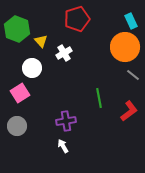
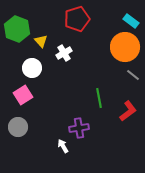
cyan rectangle: rotated 28 degrees counterclockwise
pink square: moved 3 px right, 2 px down
red L-shape: moved 1 px left
purple cross: moved 13 px right, 7 px down
gray circle: moved 1 px right, 1 px down
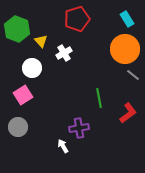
cyan rectangle: moved 4 px left, 2 px up; rotated 21 degrees clockwise
orange circle: moved 2 px down
red L-shape: moved 2 px down
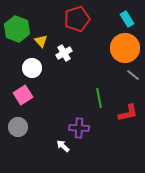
orange circle: moved 1 px up
red L-shape: rotated 25 degrees clockwise
purple cross: rotated 12 degrees clockwise
white arrow: rotated 16 degrees counterclockwise
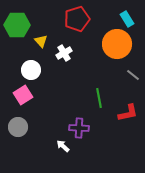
green hexagon: moved 4 px up; rotated 20 degrees counterclockwise
orange circle: moved 8 px left, 4 px up
white circle: moved 1 px left, 2 px down
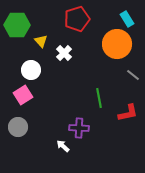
white cross: rotated 14 degrees counterclockwise
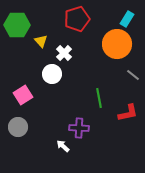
cyan rectangle: rotated 63 degrees clockwise
white circle: moved 21 px right, 4 px down
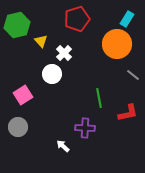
green hexagon: rotated 15 degrees counterclockwise
purple cross: moved 6 px right
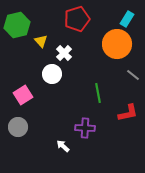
green line: moved 1 px left, 5 px up
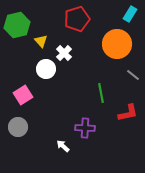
cyan rectangle: moved 3 px right, 5 px up
white circle: moved 6 px left, 5 px up
green line: moved 3 px right
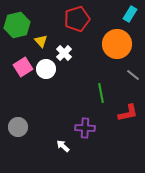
pink square: moved 28 px up
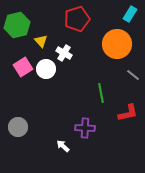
white cross: rotated 14 degrees counterclockwise
